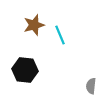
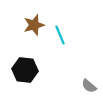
gray semicircle: moved 2 px left; rotated 56 degrees counterclockwise
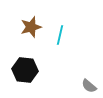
brown star: moved 3 px left, 2 px down
cyan line: rotated 36 degrees clockwise
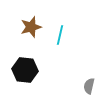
gray semicircle: rotated 63 degrees clockwise
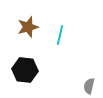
brown star: moved 3 px left
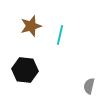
brown star: moved 3 px right, 1 px up
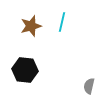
cyan line: moved 2 px right, 13 px up
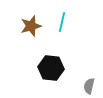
black hexagon: moved 26 px right, 2 px up
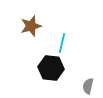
cyan line: moved 21 px down
gray semicircle: moved 1 px left
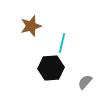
black hexagon: rotated 10 degrees counterclockwise
gray semicircle: moved 3 px left, 4 px up; rotated 28 degrees clockwise
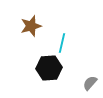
black hexagon: moved 2 px left
gray semicircle: moved 5 px right, 1 px down
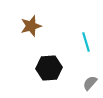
cyan line: moved 24 px right, 1 px up; rotated 30 degrees counterclockwise
